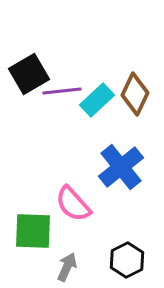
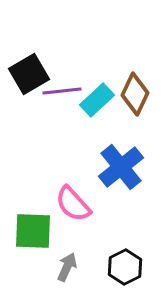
black hexagon: moved 2 px left, 7 px down
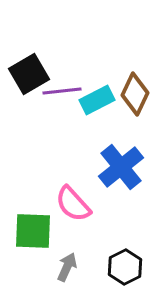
cyan rectangle: rotated 16 degrees clockwise
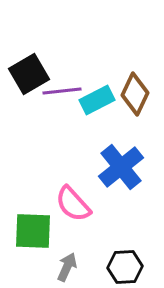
black hexagon: rotated 24 degrees clockwise
